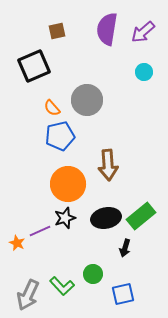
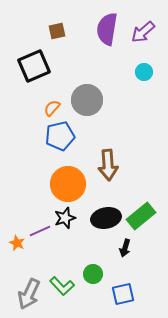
orange semicircle: rotated 84 degrees clockwise
gray arrow: moved 1 px right, 1 px up
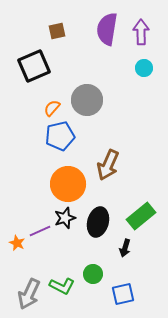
purple arrow: moved 2 px left; rotated 130 degrees clockwise
cyan circle: moved 4 px up
brown arrow: rotated 28 degrees clockwise
black ellipse: moved 8 px left, 4 px down; rotated 64 degrees counterclockwise
green L-shape: rotated 20 degrees counterclockwise
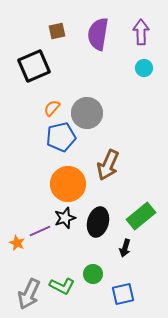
purple semicircle: moved 9 px left, 5 px down
gray circle: moved 13 px down
blue pentagon: moved 1 px right, 1 px down
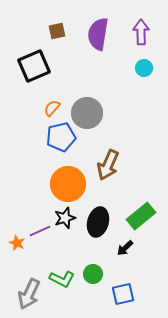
black arrow: rotated 30 degrees clockwise
green L-shape: moved 7 px up
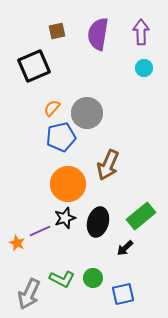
green circle: moved 4 px down
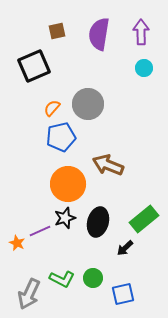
purple semicircle: moved 1 px right
gray circle: moved 1 px right, 9 px up
brown arrow: rotated 88 degrees clockwise
green rectangle: moved 3 px right, 3 px down
